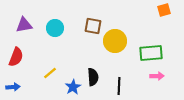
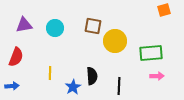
yellow line: rotated 48 degrees counterclockwise
black semicircle: moved 1 px left, 1 px up
blue arrow: moved 1 px left, 1 px up
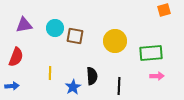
brown square: moved 18 px left, 10 px down
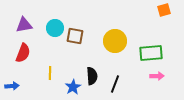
red semicircle: moved 7 px right, 4 px up
black line: moved 4 px left, 2 px up; rotated 18 degrees clockwise
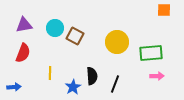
orange square: rotated 16 degrees clockwise
brown square: rotated 18 degrees clockwise
yellow circle: moved 2 px right, 1 px down
blue arrow: moved 2 px right, 1 px down
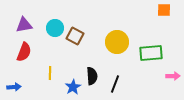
red semicircle: moved 1 px right, 1 px up
pink arrow: moved 16 px right
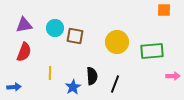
brown square: rotated 18 degrees counterclockwise
green rectangle: moved 1 px right, 2 px up
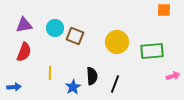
brown square: rotated 12 degrees clockwise
pink arrow: rotated 16 degrees counterclockwise
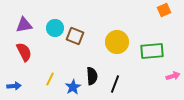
orange square: rotated 24 degrees counterclockwise
red semicircle: rotated 48 degrees counterclockwise
yellow line: moved 6 px down; rotated 24 degrees clockwise
blue arrow: moved 1 px up
